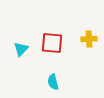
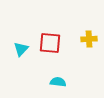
red square: moved 2 px left
cyan semicircle: moved 5 px right; rotated 112 degrees clockwise
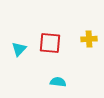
cyan triangle: moved 2 px left
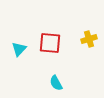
yellow cross: rotated 14 degrees counterclockwise
cyan semicircle: moved 2 px left, 1 px down; rotated 126 degrees counterclockwise
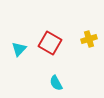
red square: rotated 25 degrees clockwise
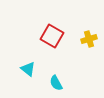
red square: moved 2 px right, 7 px up
cyan triangle: moved 9 px right, 20 px down; rotated 35 degrees counterclockwise
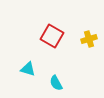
cyan triangle: rotated 21 degrees counterclockwise
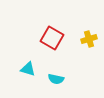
red square: moved 2 px down
cyan semicircle: moved 4 px up; rotated 49 degrees counterclockwise
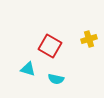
red square: moved 2 px left, 8 px down
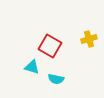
cyan triangle: moved 4 px right, 2 px up
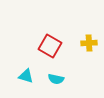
yellow cross: moved 4 px down; rotated 14 degrees clockwise
cyan triangle: moved 6 px left, 9 px down
